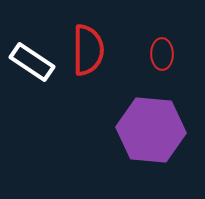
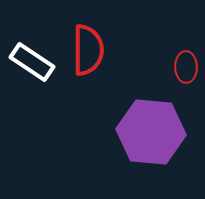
red ellipse: moved 24 px right, 13 px down
purple hexagon: moved 2 px down
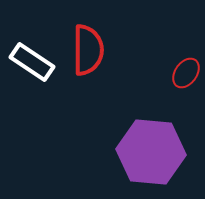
red ellipse: moved 6 px down; rotated 36 degrees clockwise
purple hexagon: moved 20 px down
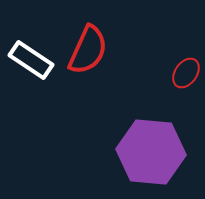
red semicircle: rotated 24 degrees clockwise
white rectangle: moved 1 px left, 2 px up
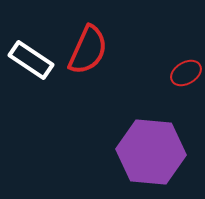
red ellipse: rotated 24 degrees clockwise
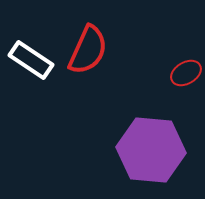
purple hexagon: moved 2 px up
